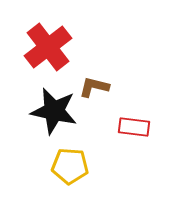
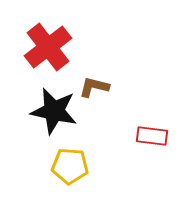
red rectangle: moved 18 px right, 9 px down
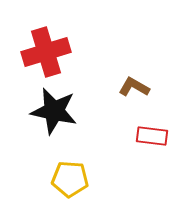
red cross: moved 2 px left, 5 px down; rotated 21 degrees clockwise
brown L-shape: moved 40 px right; rotated 16 degrees clockwise
yellow pentagon: moved 13 px down
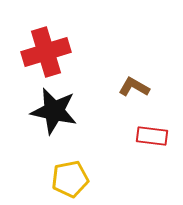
yellow pentagon: rotated 15 degrees counterclockwise
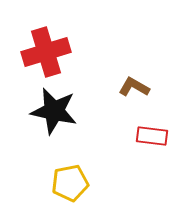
yellow pentagon: moved 4 px down
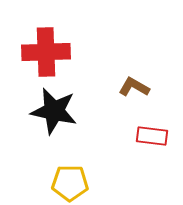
red cross: rotated 15 degrees clockwise
yellow pentagon: rotated 12 degrees clockwise
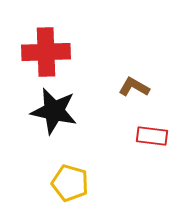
yellow pentagon: rotated 15 degrees clockwise
